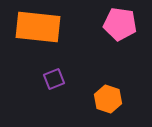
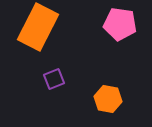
orange rectangle: rotated 69 degrees counterclockwise
orange hexagon: rotated 8 degrees counterclockwise
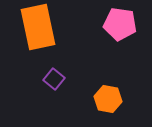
orange rectangle: rotated 39 degrees counterclockwise
purple square: rotated 30 degrees counterclockwise
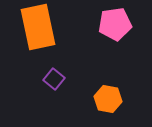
pink pentagon: moved 5 px left; rotated 16 degrees counterclockwise
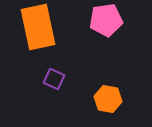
pink pentagon: moved 9 px left, 4 px up
purple square: rotated 15 degrees counterclockwise
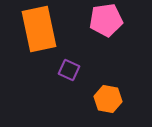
orange rectangle: moved 1 px right, 2 px down
purple square: moved 15 px right, 9 px up
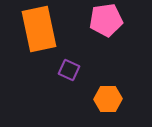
orange hexagon: rotated 12 degrees counterclockwise
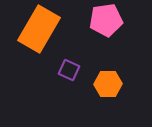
orange rectangle: rotated 42 degrees clockwise
orange hexagon: moved 15 px up
